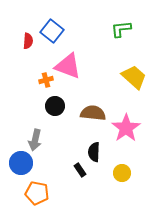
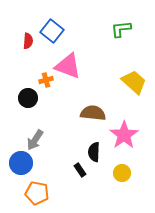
yellow trapezoid: moved 5 px down
black circle: moved 27 px left, 8 px up
pink star: moved 2 px left, 7 px down
gray arrow: rotated 20 degrees clockwise
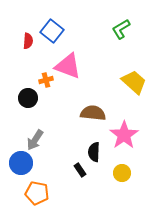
green L-shape: rotated 25 degrees counterclockwise
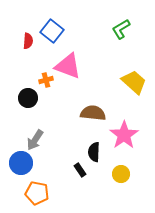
yellow circle: moved 1 px left, 1 px down
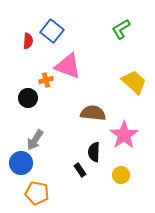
yellow circle: moved 1 px down
